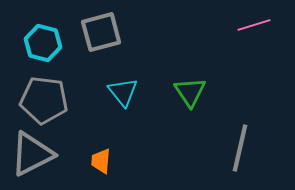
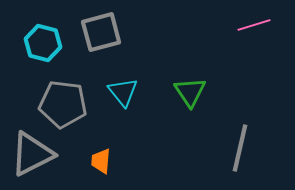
gray pentagon: moved 19 px right, 4 px down
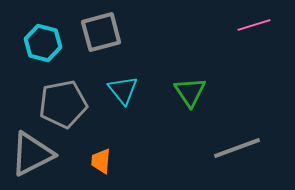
cyan triangle: moved 2 px up
gray pentagon: rotated 18 degrees counterclockwise
gray line: moved 3 px left; rotated 57 degrees clockwise
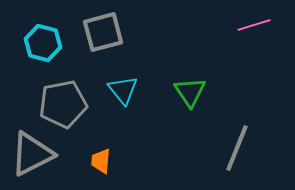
gray square: moved 2 px right
gray line: rotated 48 degrees counterclockwise
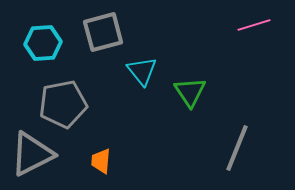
cyan hexagon: rotated 18 degrees counterclockwise
cyan triangle: moved 19 px right, 19 px up
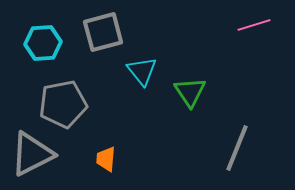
orange trapezoid: moved 5 px right, 2 px up
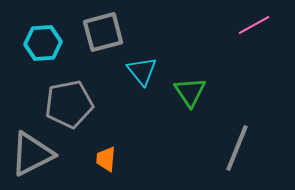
pink line: rotated 12 degrees counterclockwise
gray pentagon: moved 6 px right
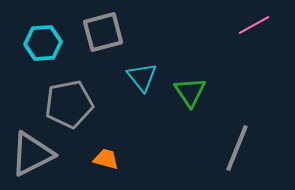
cyan triangle: moved 6 px down
orange trapezoid: rotated 100 degrees clockwise
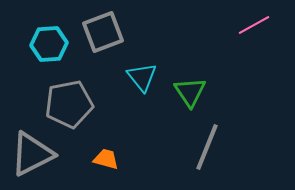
gray square: rotated 6 degrees counterclockwise
cyan hexagon: moved 6 px right, 1 px down
gray line: moved 30 px left, 1 px up
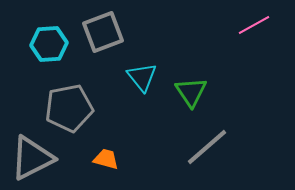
green triangle: moved 1 px right
gray pentagon: moved 4 px down
gray line: rotated 27 degrees clockwise
gray triangle: moved 4 px down
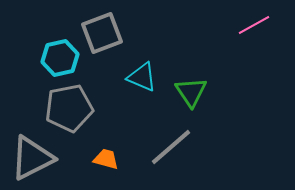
gray square: moved 1 px left, 1 px down
cyan hexagon: moved 11 px right, 14 px down; rotated 9 degrees counterclockwise
cyan triangle: rotated 28 degrees counterclockwise
gray line: moved 36 px left
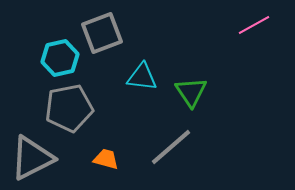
cyan triangle: rotated 16 degrees counterclockwise
